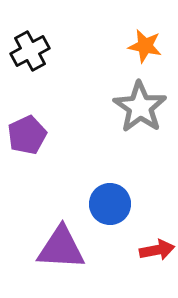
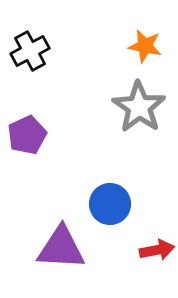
gray star: moved 1 px left
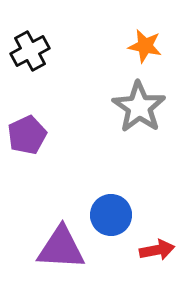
blue circle: moved 1 px right, 11 px down
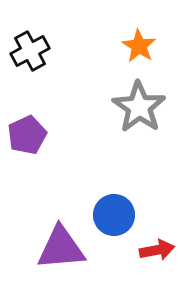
orange star: moved 6 px left; rotated 20 degrees clockwise
blue circle: moved 3 px right
purple triangle: rotated 8 degrees counterclockwise
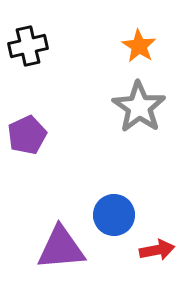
black cross: moved 2 px left, 5 px up; rotated 15 degrees clockwise
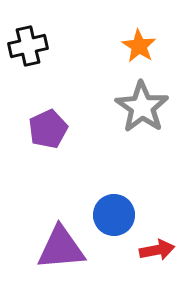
gray star: moved 3 px right
purple pentagon: moved 21 px right, 6 px up
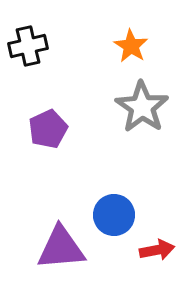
orange star: moved 8 px left
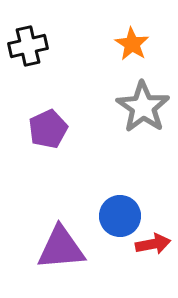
orange star: moved 1 px right, 2 px up
gray star: moved 1 px right
blue circle: moved 6 px right, 1 px down
red arrow: moved 4 px left, 6 px up
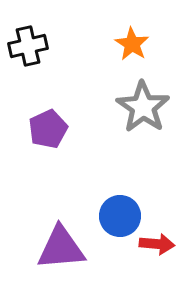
red arrow: moved 4 px right; rotated 16 degrees clockwise
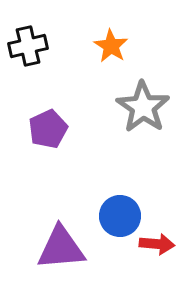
orange star: moved 21 px left, 2 px down
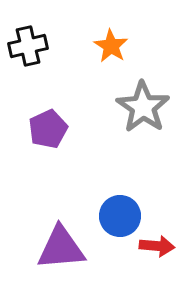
red arrow: moved 2 px down
